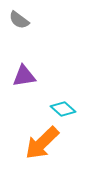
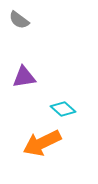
purple triangle: moved 1 px down
orange arrow: rotated 18 degrees clockwise
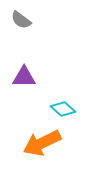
gray semicircle: moved 2 px right
purple triangle: rotated 10 degrees clockwise
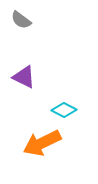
purple triangle: rotated 25 degrees clockwise
cyan diamond: moved 1 px right, 1 px down; rotated 15 degrees counterclockwise
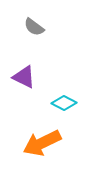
gray semicircle: moved 13 px right, 7 px down
cyan diamond: moved 7 px up
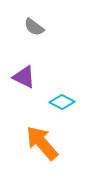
cyan diamond: moved 2 px left, 1 px up
orange arrow: rotated 75 degrees clockwise
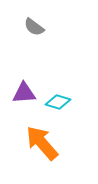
purple triangle: moved 16 px down; rotated 30 degrees counterclockwise
cyan diamond: moved 4 px left; rotated 10 degrees counterclockwise
